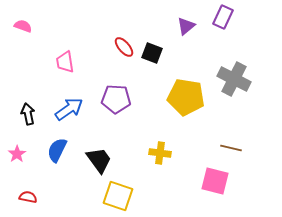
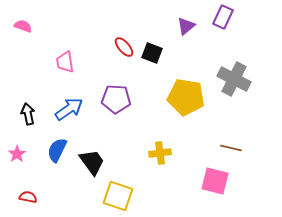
yellow cross: rotated 15 degrees counterclockwise
black trapezoid: moved 7 px left, 2 px down
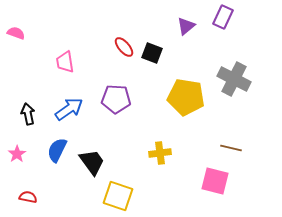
pink semicircle: moved 7 px left, 7 px down
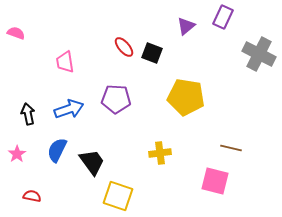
gray cross: moved 25 px right, 25 px up
blue arrow: rotated 16 degrees clockwise
red semicircle: moved 4 px right, 1 px up
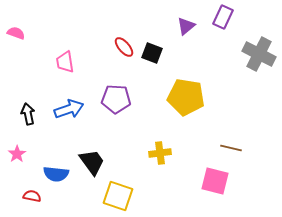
blue semicircle: moved 1 px left, 24 px down; rotated 110 degrees counterclockwise
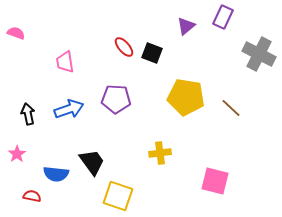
brown line: moved 40 px up; rotated 30 degrees clockwise
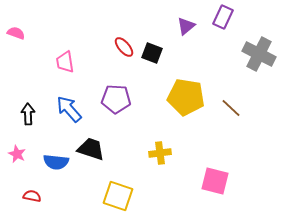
blue arrow: rotated 112 degrees counterclockwise
black arrow: rotated 10 degrees clockwise
pink star: rotated 12 degrees counterclockwise
black trapezoid: moved 1 px left, 13 px up; rotated 36 degrees counterclockwise
blue semicircle: moved 12 px up
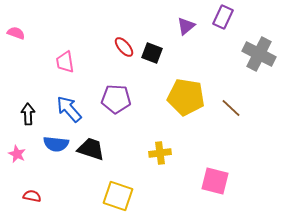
blue semicircle: moved 18 px up
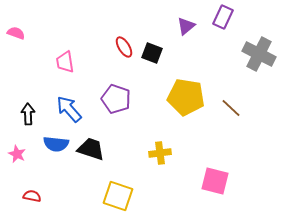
red ellipse: rotated 10 degrees clockwise
purple pentagon: rotated 16 degrees clockwise
